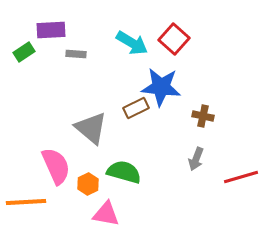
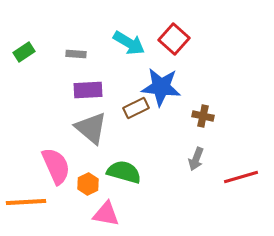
purple rectangle: moved 37 px right, 60 px down
cyan arrow: moved 3 px left
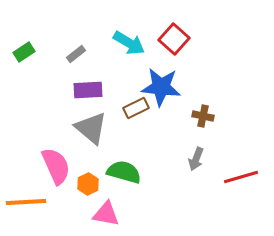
gray rectangle: rotated 42 degrees counterclockwise
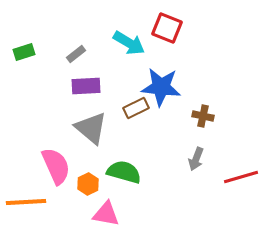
red square: moved 7 px left, 11 px up; rotated 20 degrees counterclockwise
green rectangle: rotated 15 degrees clockwise
purple rectangle: moved 2 px left, 4 px up
